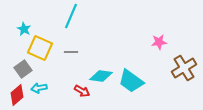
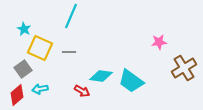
gray line: moved 2 px left
cyan arrow: moved 1 px right, 1 px down
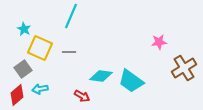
red arrow: moved 5 px down
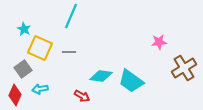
red diamond: moved 2 px left; rotated 25 degrees counterclockwise
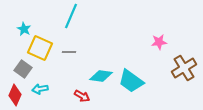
gray square: rotated 18 degrees counterclockwise
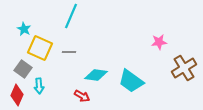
cyan diamond: moved 5 px left, 1 px up
cyan arrow: moved 1 px left, 3 px up; rotated 84 degrees counterclockwise
red diamond: moved 2 px right
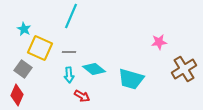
brown cross: moved 1 px down
cyan diamond: moved 2 px left, 6 px up; rotated 30 degrees clockwise
cyan trapezoid: moved 2 px up; rotated 20 degrees counterclockwise
cyan arrow: moved 30 px right, 11 px up
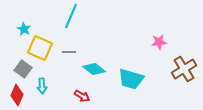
cyan arrow: moved 27 px left, 11 px down
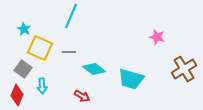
pink star: moved 2 px left, 5 px up; rotated 21 degrees clockwise
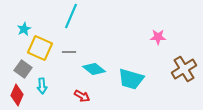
cyan star: rotated 16 degrees clockwise
pink star: moved 1 px right; rotated 14 degrees counterclockwise
